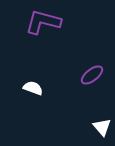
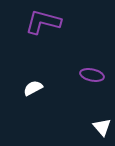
purple ellipse: rotated 50 degrees clockwise
white semicircle: rotated 48 degrees counterclockwise
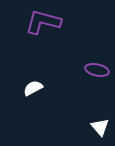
purple ellipse: moved 5 px right, 5 px up
white triangle: moved 2 px left
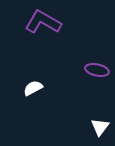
purple L-shape: rotated 15 degrees clockwise
white triangle: rotated 18 degrees clockwise
